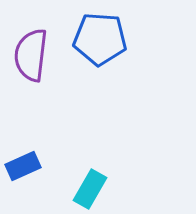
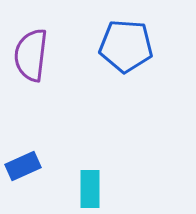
blue pentagon: moved 26 px right, 7 px down
cyan rectangle: rotated 30 degrees counterclockwise
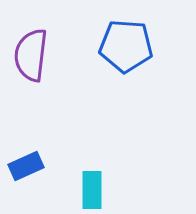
blue rectangle: moved 3 px right
cyan rectangle: moved 2 px right, 1 px down
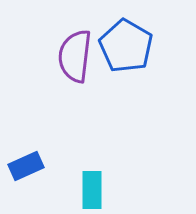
blue pentagon: rotated 26 degrees clockwise
purple semicircle: moved 44 px right, 1 px down
